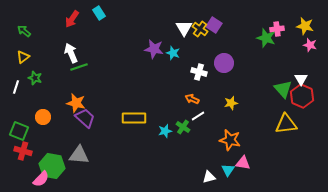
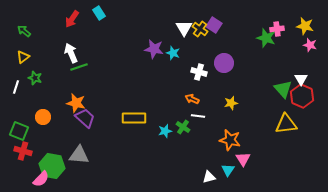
white line at (198, 116): rotated 40 degrees clockwise
pink triangle at (243, 163): moved 4 px up; rotated 49 degrees clockwise
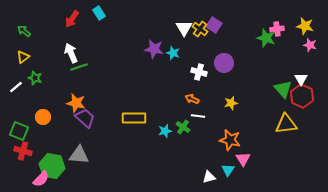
white line at (16, 87): rotated 32 degrees clockwise
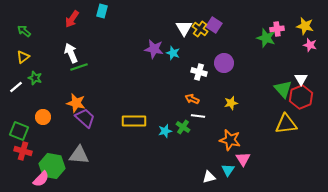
cyan rectangle at (99, 13): moved 3 px right, 2 px up; rotated 48 degrees clockwise
red hexagon at (302, 96): moved 1 px left, 1 px down; rotated 15 degrees clockwise
yellow rectangle at (134, 118): moved 3 px down
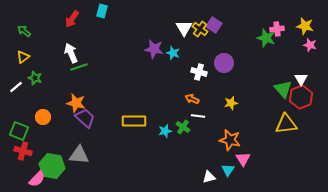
pink semicircle at (41, 179): moved 4 px left
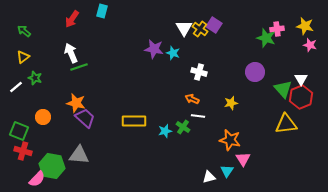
purple circle at (224, 63): moved 31 px right, 9 px down
cyan triangle at (228, 170): moved 1 px left, 1 px down
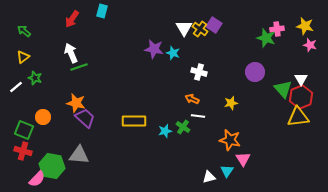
yellow triangle at (286, 124): moved 12 px right, 7 px up
green square at (19, 131): moved 5 px right, 1 px up
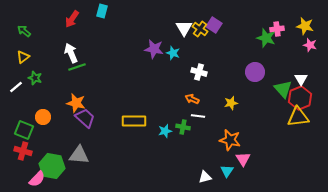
green line at (79, 67): moved 2 px left
red hexagon at (301, 97): moved 1 px left, 1 px down
green cross at (183, 127): rotated 24 degrees counterclockwise
white triangle at (209, 177): moved 4 px left
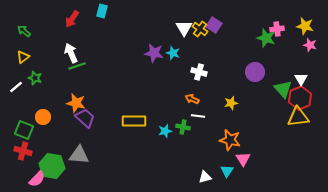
purple star at (154, 49): moved 4 px down
green line at (77, 67): moved 1 px up
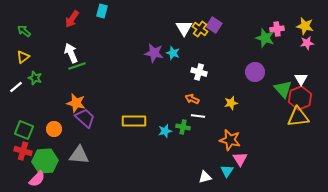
green star at (266, 38): moved 1 px left
pink star at (310, 45): moved 3 px left, 2 px up; rotated 24 degrees counterclockwise
orange circle at (43, 117): moved 11 px right, 12 px down
pink triangle at (243, 159): moved 3 px left
green hexagon at (52, 166): moved 7 px left, 5 px up; rotated 15 degrees counterclockwise
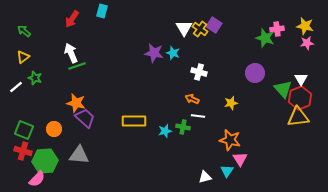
purple circle at (255, 72): moved 1 px down
